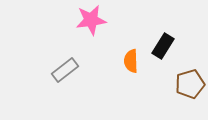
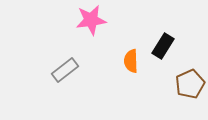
brown pentagon: rotated 8 degrees counterclockwise
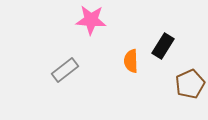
pink star: rotated 12 degrees clockwise
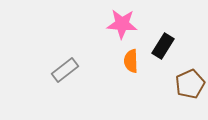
pink star: moved 31 px right, 4 px down
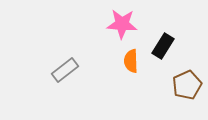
brown pentagon: moved 3 px left, 1 px down
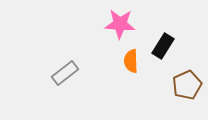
pink star: moved 2 px left
gray rectangle: moved 3 px down
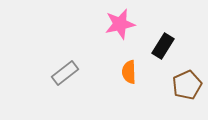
pink star: rotated 16 degrees counterclockwise
orange semicircle: moved 2 px left, 11 px down
